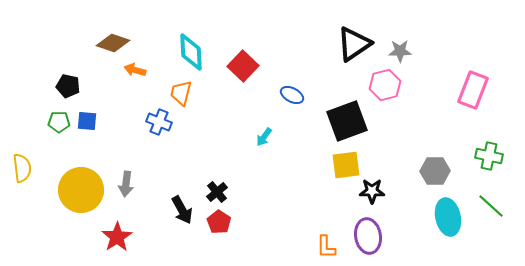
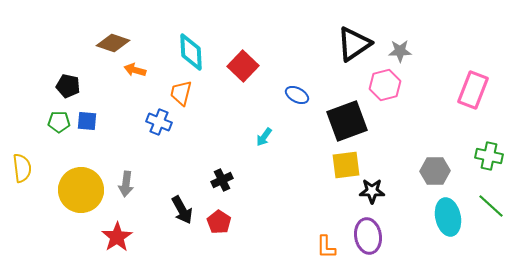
blue ellipse: moved 5 px right
black cross: moved 5 px right, 12 px up; rotated 15 degrees clockwise
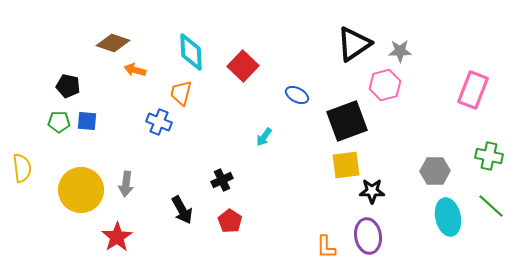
red pentagon: moved 11 px right, 1 px up
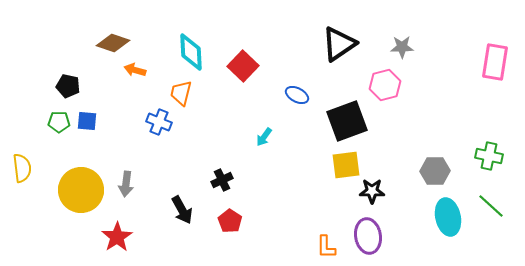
black triangle: moved 15 px left
gray star: moved 2 px right, 4 px up
pink rectangle: moved 22 px right, 28 px up; rotated 12 degrees counterclockwise
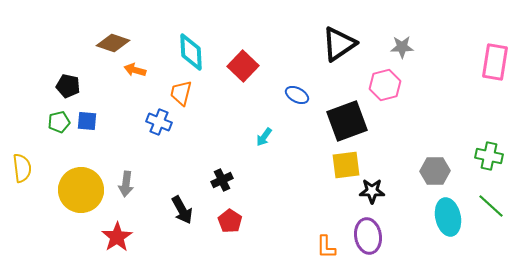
green pentagon: rotated 15 degrees counterclockwise
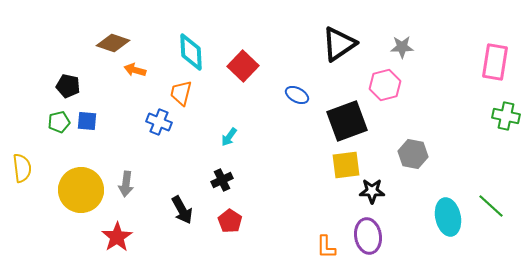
cyan arrow: moved 35 px left
green cross: moved 17 px right, 40 px up
gray hexagon: moved 22 px left, 17 px up; rotated 12 degrees clockwise
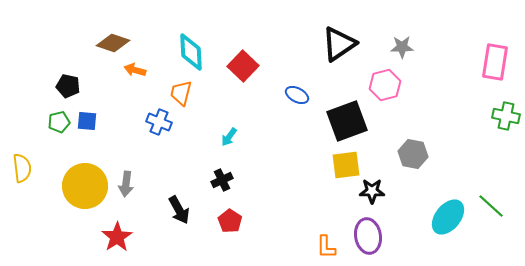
yellow circle: moved 4 px right, 4 px up
black arrow: moved 3 px left
cyan ellipse: rotated 51 degrees clockwise
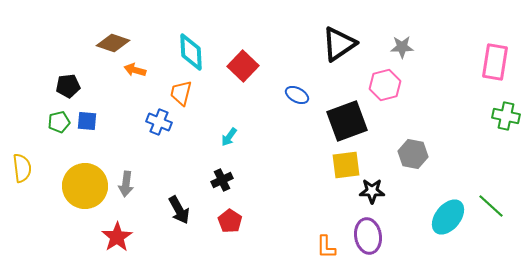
black pentagon: rotated 20 degrees counterclockwise
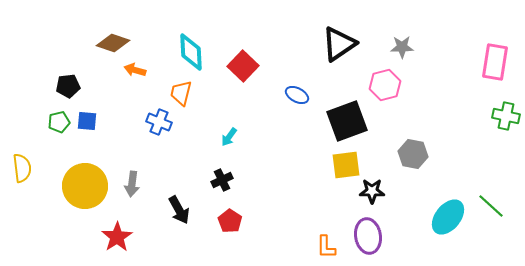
gray arrow: moved 6 px right
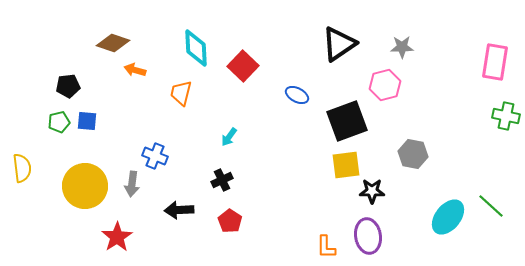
cyan diamond: moved 5 px right, 4 px up
blue cross: moved 4 px left, 34 px down
black arrow: rotated 116 degrees clockwise
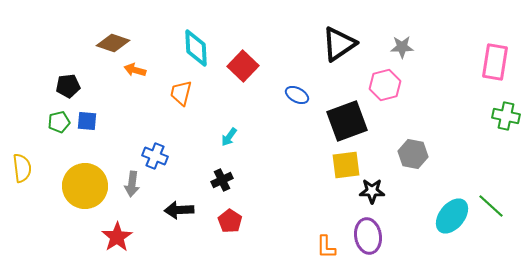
cyan ellipse: moved 4 px right, 1 px up
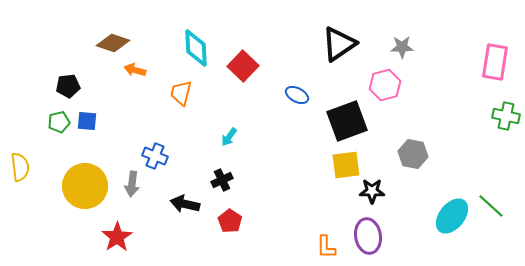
yellow semicircle: moved 2 px left, 1 px up
black arrow: moved 6 px right, 6 px up; rotated 16 degrees clockwise
